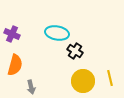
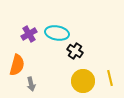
purple cross: moved 17 px right; rotated 35 degrees clockwise
orange semicircle: moved 2 px right
gray arrow: moved 3 px up
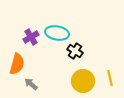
purple cross: moved 2 px right, 3 px down
orange semicircle: moved 1 px up
gray arrow: rotated 144 degrees clockwise
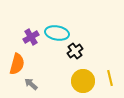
black cross: rotated 21 degrees clockwise
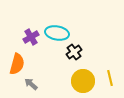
black cross: moved 1 px left, 1 px down
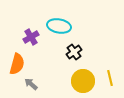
cyan ellipse: moved 2 px right, 7 px up
